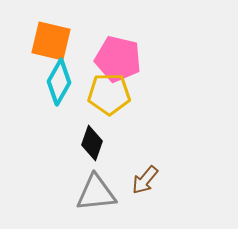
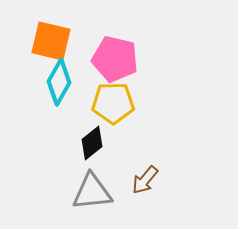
pink pentagon: moved 3 px left
yellow pentagon: moved 4 px right, 9 px down
black diamond: rotated 32 degrees clockwise
gray triangle: moved 4 px left, 1 px up
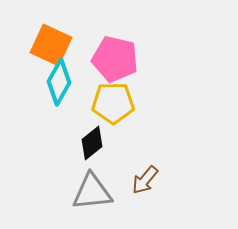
orange square: moved 4 px down; rotated 12 degrees clockwise
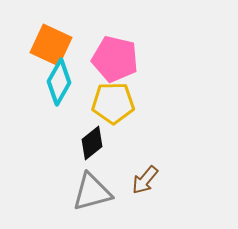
gray triangle: rotated 9 degrees counterclockwise
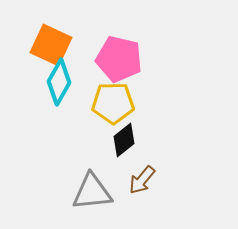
pink pentagon: moved 4 px right
black diamond: moved 32 px right, 3 px up
brown arrow: moved 3 px left
gray triangle: rotated 9 degrees clockwise
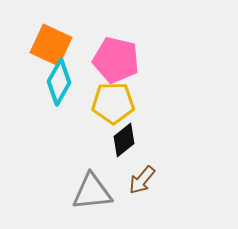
pink pentagon: moved 3 px left, 1 px down
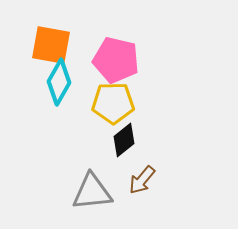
orange square: rotated 15 degrees counterclockwise
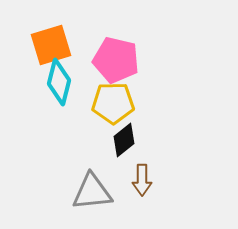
orange square: rotated 27 degrees counterclockwise
cyan diamond: rotated 15 degrees counterclockwise
brown arrow: rotated 40 degrees counterclockwise
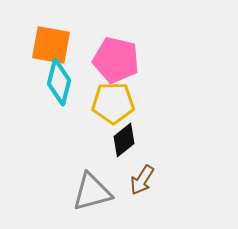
orange square: rotated 27 degrees clockwise
brown arrow: rotated 32 degrees clockwise
gray triangle: rotated 9 degrees counterclockwise
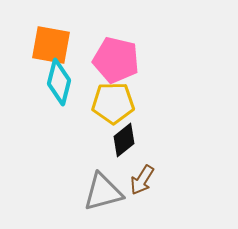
gray triangle: moved 11 px right
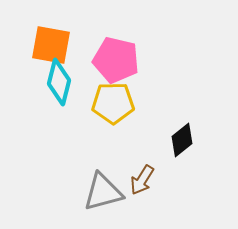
black diamond: moved 58 px right
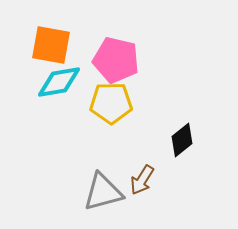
cyan diamond: rotated 66 degrees clockwise
yellow pentagon: moved 2 px left
